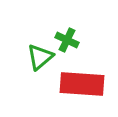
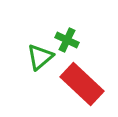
red rectangle: rotated 39 degrees clockwise
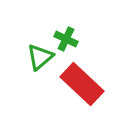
green cross: moved 1 px left, 1 px up
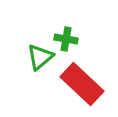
green cross: rotated 15 degrees counterclockwise
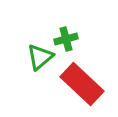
green cross: rotated 25 degrees counterclockwise
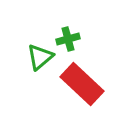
green cross: moved 2 px right
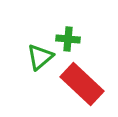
green cross: rotated 20 degrees clockwise
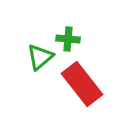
red rectangle: rotated 9 degrees clockwise
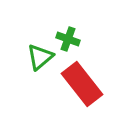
green cross: rotated 15 degrees clockwise
